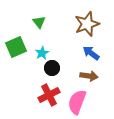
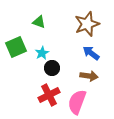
green triangle: rotated 32 degrees counterclockwise
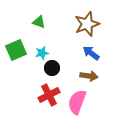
green square: moved 3 px down
cyan star: rotated 16 degrees clockwise
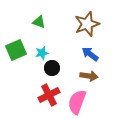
blue arrow: moved 1 px left, 1 px down
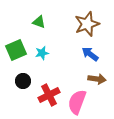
black circle: moved 29 px left, 13 px down
brown arrow: moved 8 px right, 3 px down
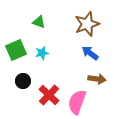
blue arrow: moved 1 px up
red cross: rotated 20 degrees counterclockwise
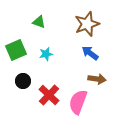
cyan star: moved 4 px right, 1 px down
pink semicircle: moved 1 px right
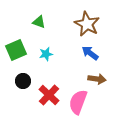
brown star: rotated 25 degrees counterclockwise
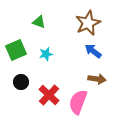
brown star: moved 1 px right, 1 px up; rotated 20 degrees clockwise
blue arrow: moved 3 px right, 2 px up
black circle: moved 2 px left, 1 px down
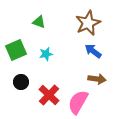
pink semicircle: rotated 10 degrees clockwise
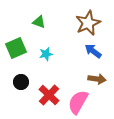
green square: moved 2 px up
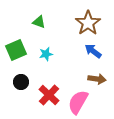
brown star: rotated 10 degrees counterclockwise
green square: moved 2 px down
